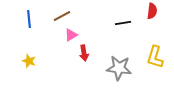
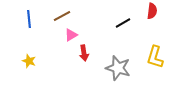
black line: rotated 21 degrees counterclockwise
gray star: moved 1 px left; rotated 10 degrees clockwise
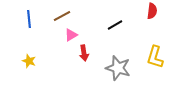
black line: moved 8 px left, 2 px down
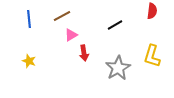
yellow L-shape: moved 3 px left, 1 px up
gray star: rotated 25 degrees clockwise
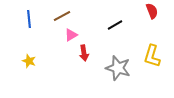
red semicircle: rotated 28 degrees counterclockwise
gray star: rotated 25 degrees counterclockwise
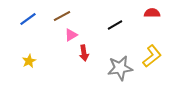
red semicircle: moved 2 px down; rotated 70 degrees counterclockwise
blue line: moved 1 px left; rotated 60 degrees clockwise
yellow L-shape: rotated 145 degrees counterclockwise
yellow star: rotated 24 degrees clockwise
gray star: moved 2 px right; rotated 25 degrees counterclockwise
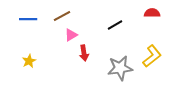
blue line: rotated 36 degrees clockwise
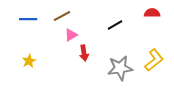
yellow L-shape: moved 2 px right, 4 px down
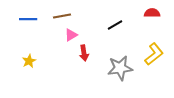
brown line: rotated 18 degrees clockwise
yellow L-shape: moved 6 px up
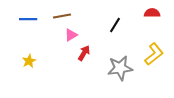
black line: rotated 28 degrees counterclockwise
red arrow: rotated 140 degrees counterclockwise
